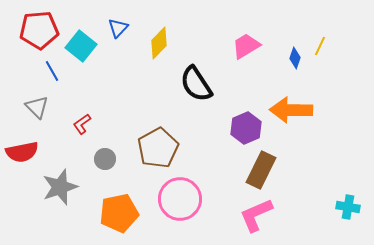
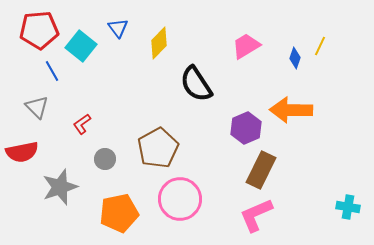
blue triangle: rotated 20 degrees counterclockwise
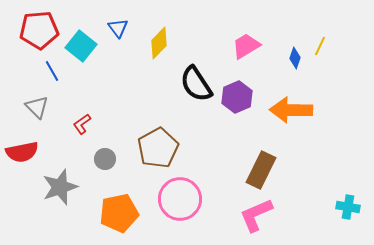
purple hexagon: moved 9 px left, 31 px up
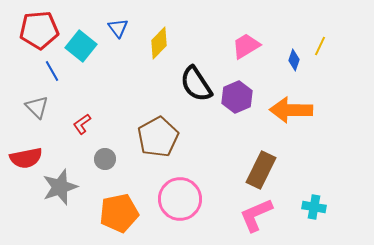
blue diamond: moved 1 px left, 2 px down
brown pentagon: moved 11 px up
red semicircle: moved 4 px right, 6 px down
cyan cross: moved 34 px left
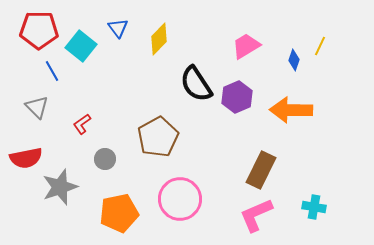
red pentagon: rotated 6 degrees clockwise
yellow diamond: moved 4 px up
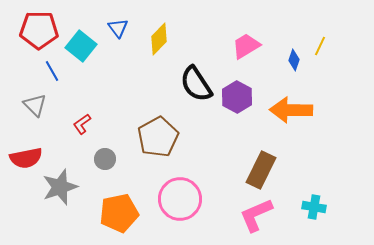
purple hexagon: rotated 8 degrees counterclockwise
gray triangle: moved 2 px left, 2 px up
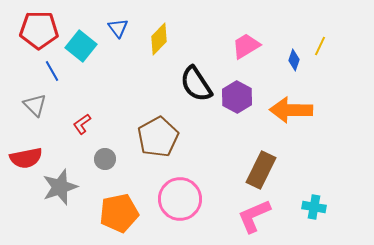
pink L-shape: moved 2 px left, 1 px down
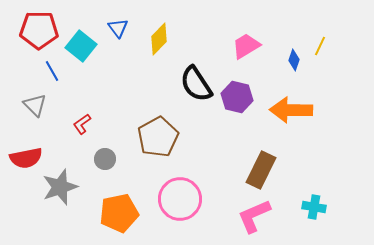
purple hexagon: rotated 16 degrees counterclockwise
